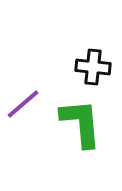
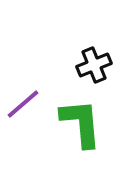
black cross: moved 1 px right, 2 px up; rotated 28 degrees counterclockwise
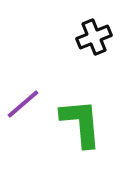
black cross: moved 28 px up
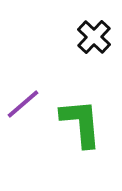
black cross: rotated 24 degrees counterclockwise
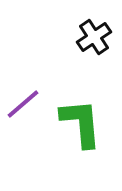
black cross: rotated 12 degrees clockwise
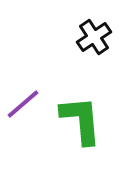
green L-shape: moved 3 px up
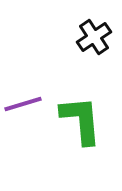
purple line: rotated 24 degrees clockwise
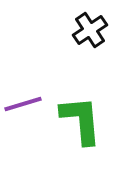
black cross: moved 4 px left, 7 px up
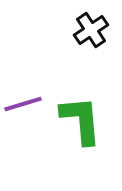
black cross: moved 1 px right
